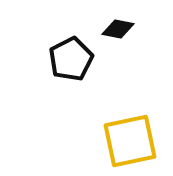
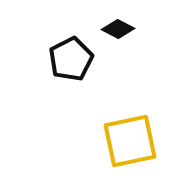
black diamond: rotated 16 degrees clockwise
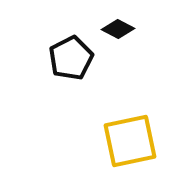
black pentagon: moved 1 px up
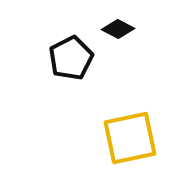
yellow square: moved 3 px up
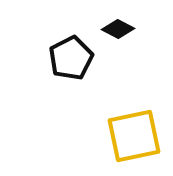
yellow square: moved 4 px right, 2 px up
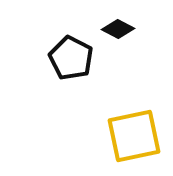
black pentagon: rotated 18 degrees counterclockwise
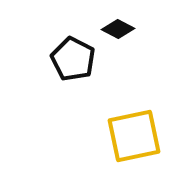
black pentagon: moved 2 px right, 1 px down
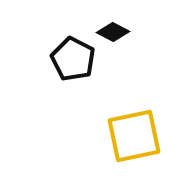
black diamond: moved 5 px left, 3 px down
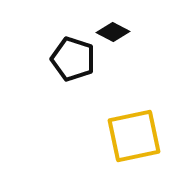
black pentagon: rotated 9 degrees counterclockwise
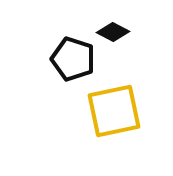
yellow square: moved 20 px left, 25 px up
